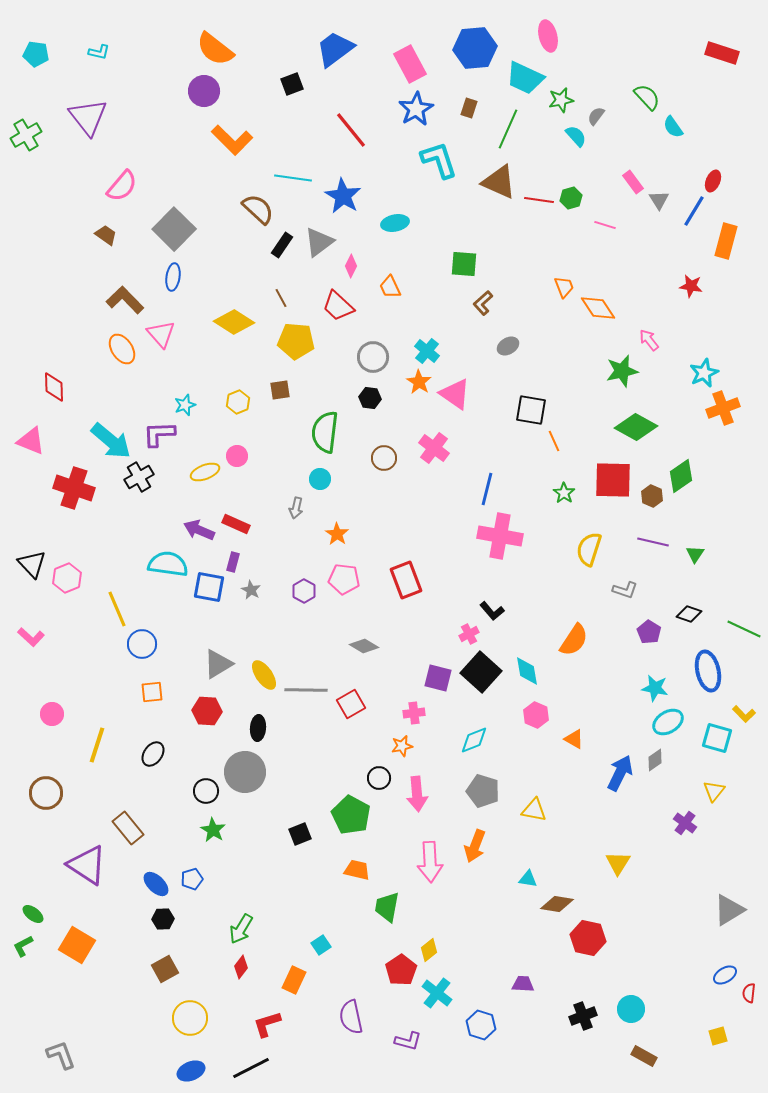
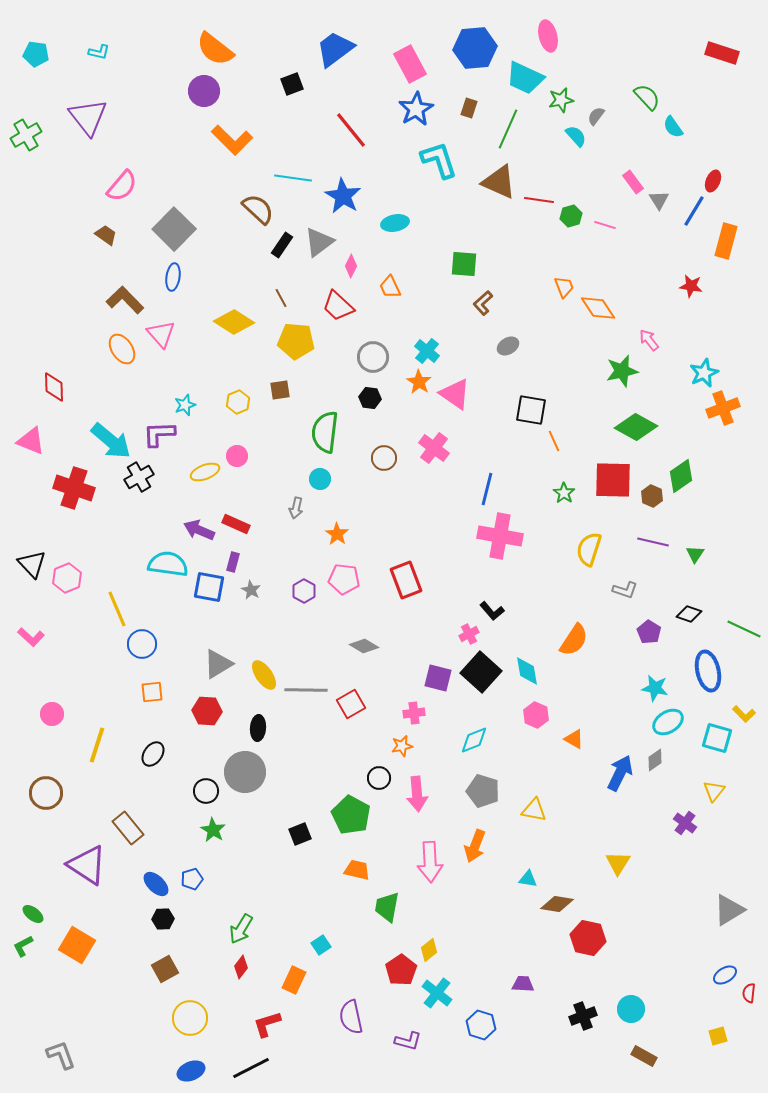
green hexagon at (571, 198): moved 18 px down
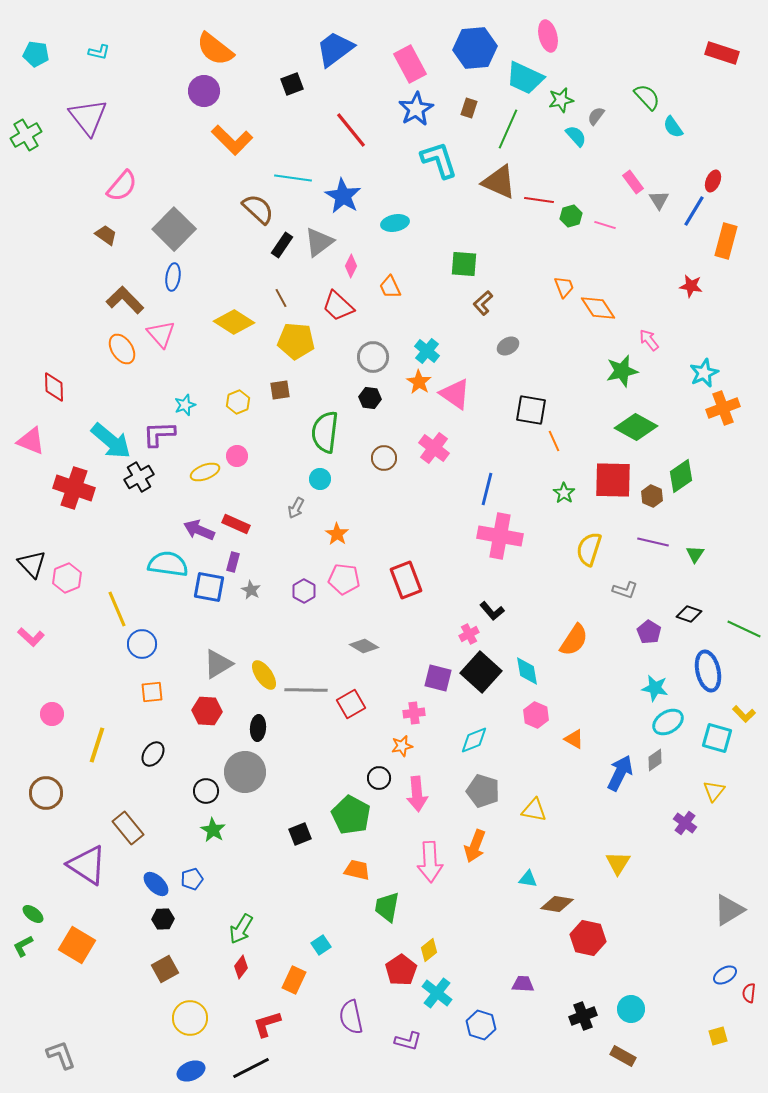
gray arrow at (296, 508): rotated 15 degrees clockwise
brown rectangle at (644, 1056): moved 21 px left
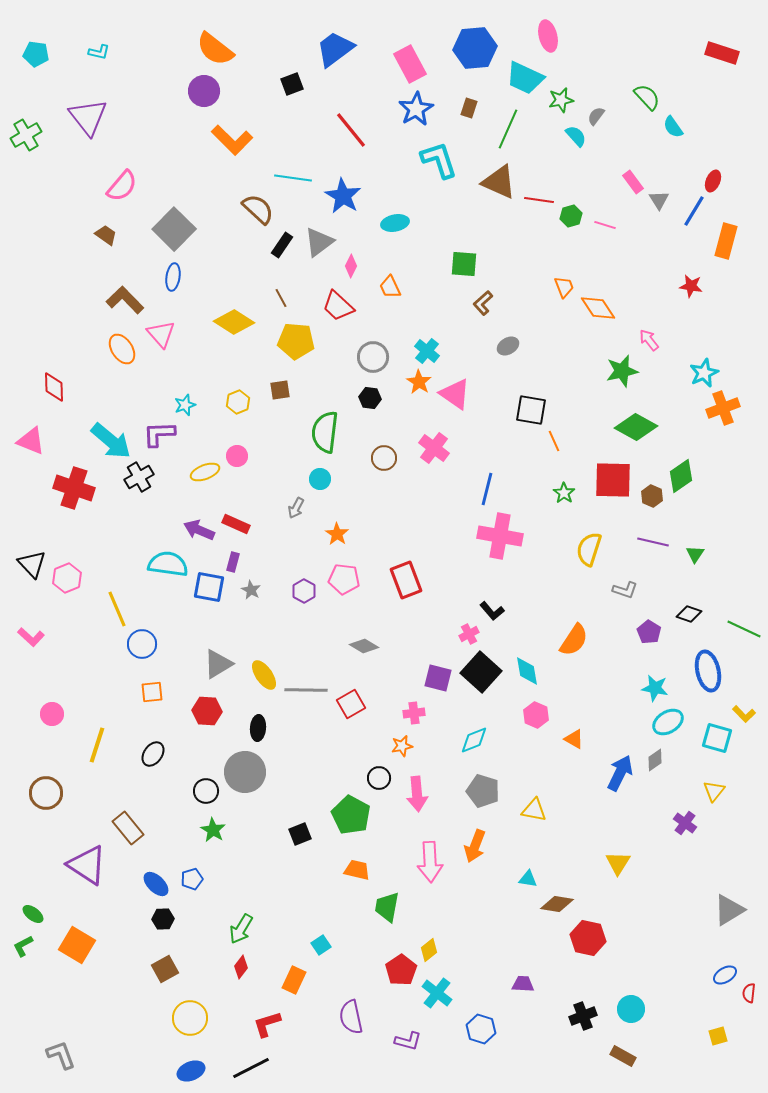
blue hexagon at (481, 1025): moved 4 px down
